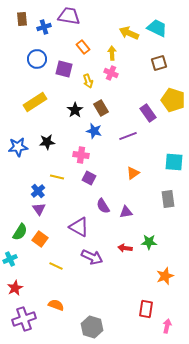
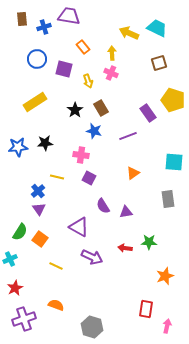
black star at (47, 142): moved 2 px left, 1 px down
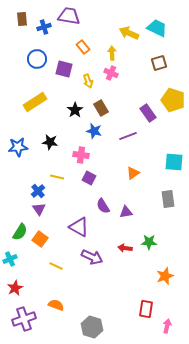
black star at (45, 143): moved 5 px right, 1 px up; rotated 14 degrees clockwise
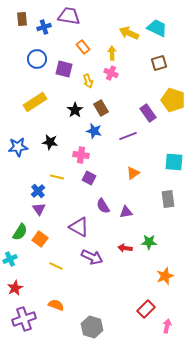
red rectangle at (146, 309): rotated 36 degrees clockwise
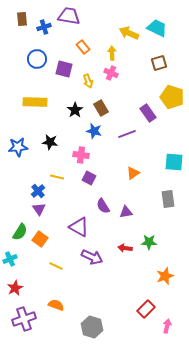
yellow pentagon at (173, 100): moved 1 px left, 3 px up
yellow rectangle at (35, 102): rotated 35 degrees clockwise
purple line at (128, 136): moved 1 px left, 2 px up
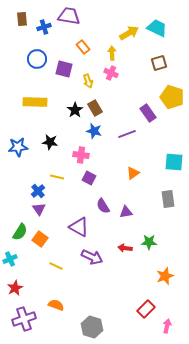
yellow arrow at (129, 33): rotated 126 degrees clockwise
brown rectangle at (101, 108): moved 6 px left
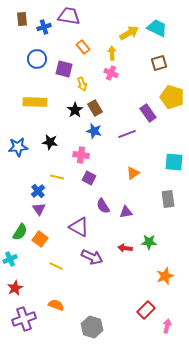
yellow arrow at (88, 81): moved 6 px left, 3 px down
red rectangle at (146, 309): moved 1 px down
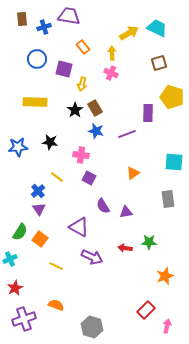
yellow arrow at (82, 84): rotated 32 degrees clockwise
purple rectangle at (148, 113): rotated 36 degrees clockwise
blue star at (94, 131): moved 2 px right
yellow line at (57, 177): rotated 24 degrees clockwise
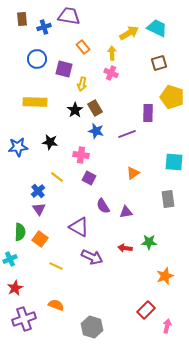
green semicircle at (20, 232): rotated 30 degrees counterclockwise
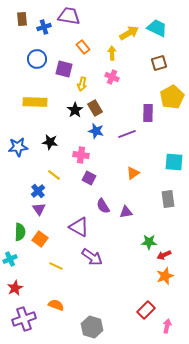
pink cross at (111, 73): moved 1 px right, 4 px down
yellow pentagon at (172, 97): rotated 25 degrees clockwise
yellow line at (57, 177): moved 3 px left, 2 px up
red arrow at (125, 248): moved 39 px right, 7 px down; rotated 32 degrees counterclockwise
purple arrow at (92, 257): rotated 10 degrees clockwise
